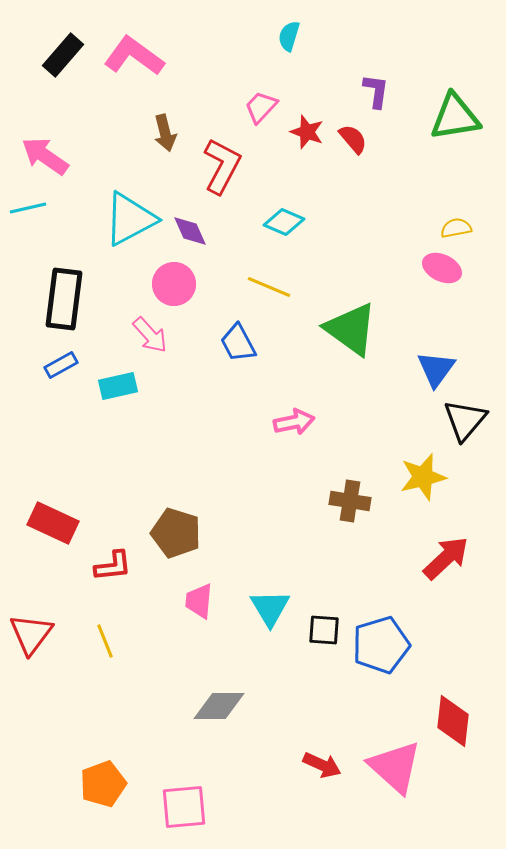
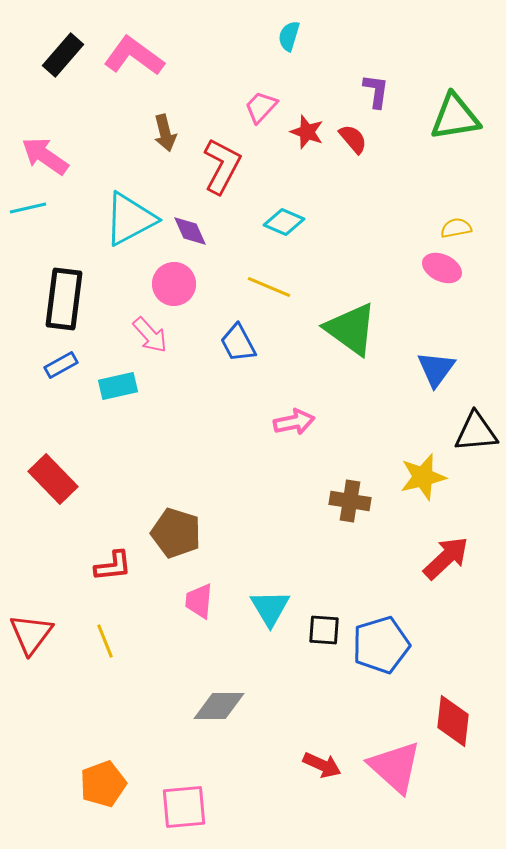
black triangle at (465, 420): moved 11 px right, 12 px down; rotated 45 degrees clockwise
red rectangle at (53, 523): moved 44 px up; rotated 21 degrees clockwise
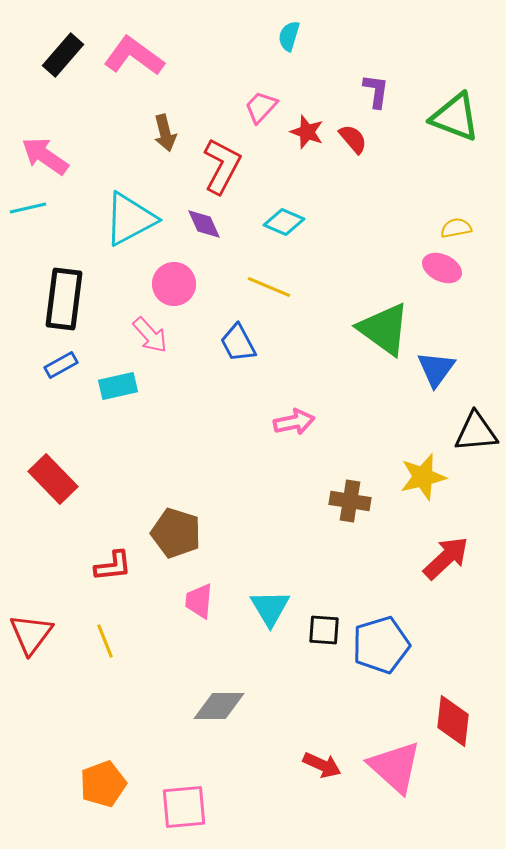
green triangle at (455, 117): rotated 30 degrees clockwise
purple diamond at (190, 231): moved 14 px right, 7 px up
green triangle at (351, 329): moved 33 px right
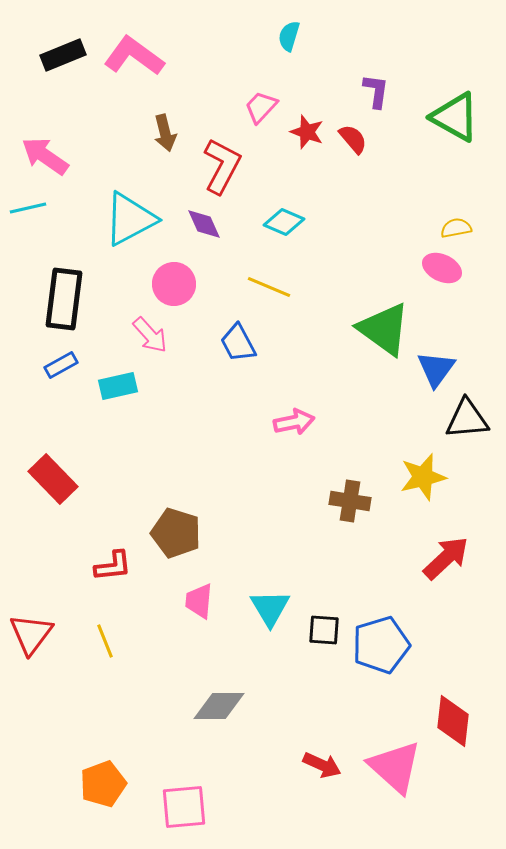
black rectangle at (63, 55): rotated 27 degrees clockwise
green triangle at (455, 117): rotated 8 degrees clockwise
black triangle at (476, 432): moved 9 px left, 13 px up
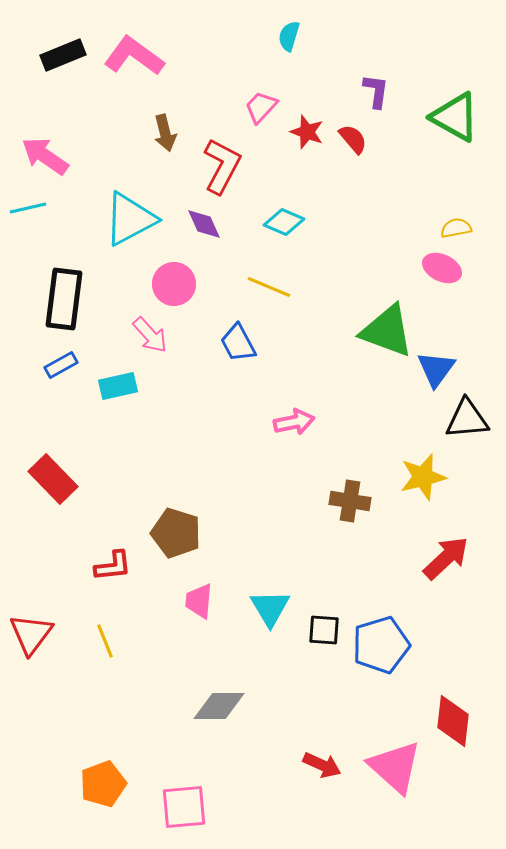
green triangle at (384, 329): moved 3 px right, 2 px down; rotated 16 degrees counterclockwise
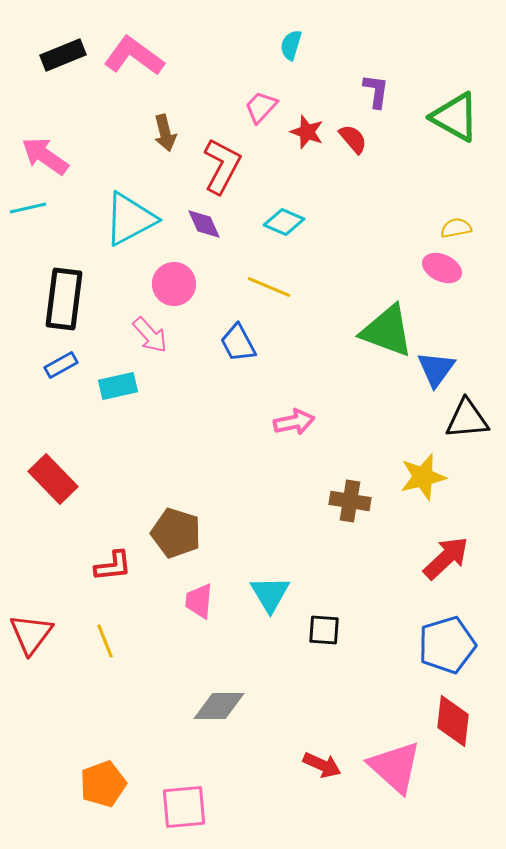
cyan semicircle at (289, 36): moved 2 px right, 9 px down
cyan triangle at (270, 608): moved 14 px up
blue pentagon at (381, 645): moved 66 px right
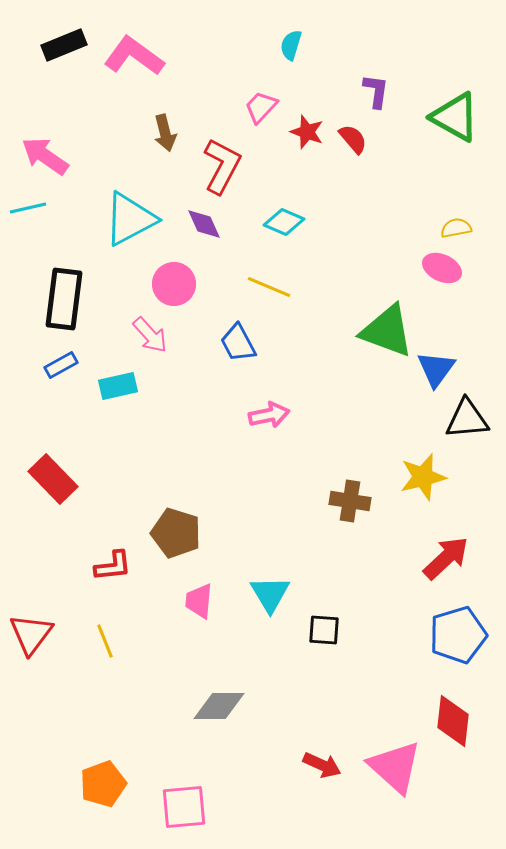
black rectangle at (63, 55): moved 1 px right, 10 px up
pink arrow at (294, 422): moved 25 px left, 7 px up
blue pentagon at (447, 645): moved 11 px right, 10 px up
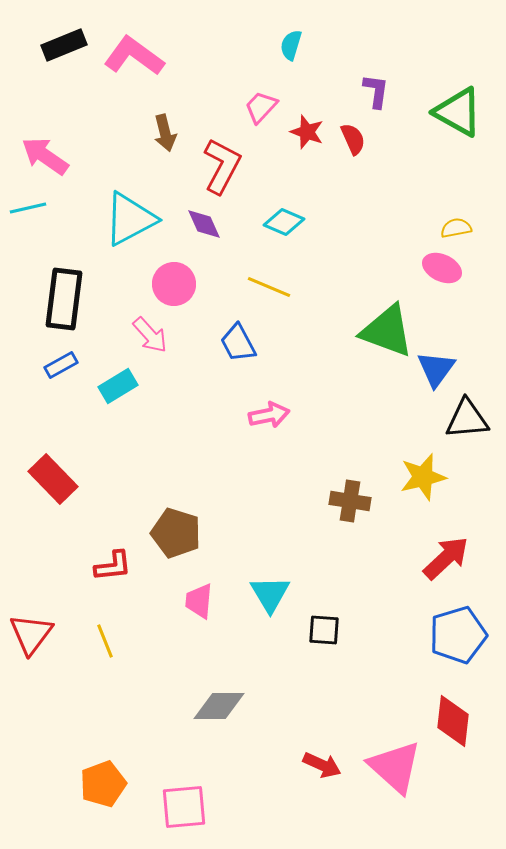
green triangle at (455, 117): moved 3 px right, 5 px up
red semicircle at (353, 139): rotated 16 degrees clockwise
cyan rectangle at (118, 386): rotated 18 degrees counterclockwise
